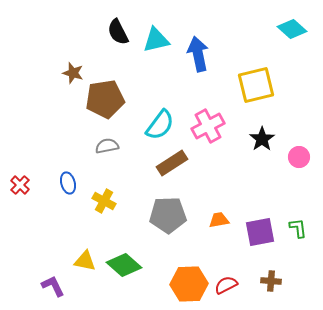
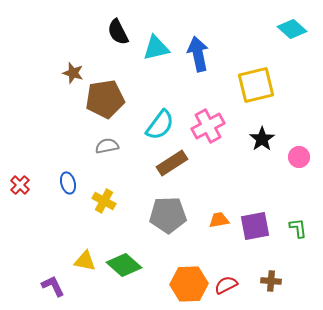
cyan triangle: moved 8 px down
purple square: moved 5 px left, 6 px up
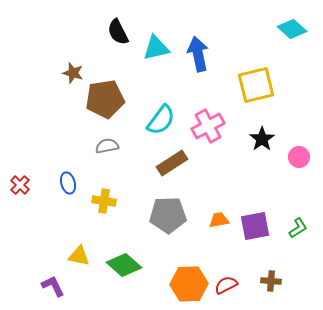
cyan semicircle: moved 1 px right, 5 px up
yellow cross: rotated 20 degrees counterclockwise
green L-shape: rotated 65 degrees clockwise
yellow triangle: moved 6 px left, 5 px up
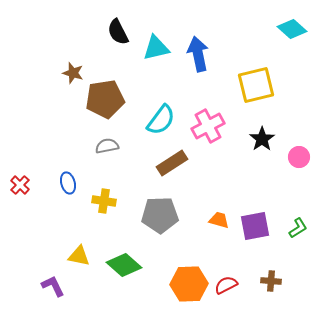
gray pentagon: moved 8 px left
orange trapezoid: rotated 25 degrees clockwise
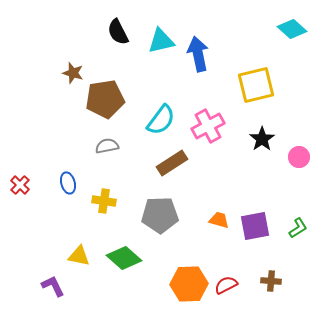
cyan triangle: moved 5 px right, 7 px up
green diamond: moved 7 px up
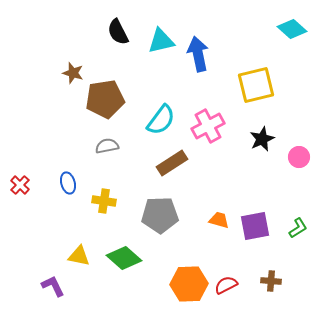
black star: rotated 10 degrees clockwise
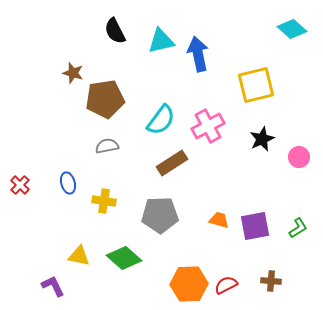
black semicircle: moved 3 px left, 1 px up
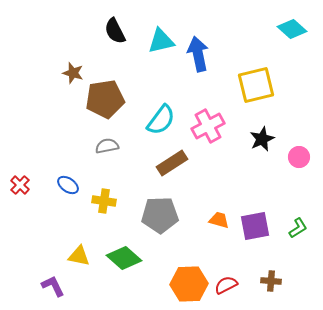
blue ellipse: moved 2 px down; rotated 40 degrees counterclockwise
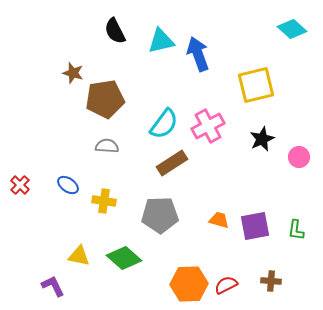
blue arrow: rotated 8 degrees counterclockwise
cyan semicircle: moved 3 px right, 4 px down
gray semicircle: rotated 15 degrees clockwise
green L-shape: moved 2 px left, 2 px down; rotated 130 degrees clockwise
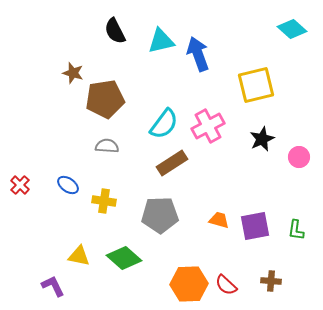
red semicircle: rotated 110 degrees counterclockwise
